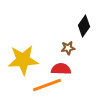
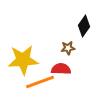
orange line: moved 7 px left, 3 px up
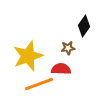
yellow star: moved 5 px right, 4 px up; rotated 16 degrees counterclockwise
orange line: moved 1 px left, 2 px down
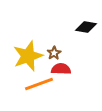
black diamond: moved 2 px right, 1 px down; rotated 65 degrees clockwise
brown star: moved 14 px left, 5 px down; rotated 24 degrees counterclockwise
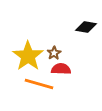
yellow star: rotated 16 degrees counterclockwise
orange line: rotated 36 degrees clockwise
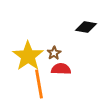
orange line: rotated 64 degrees clockwise
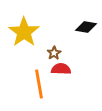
yellow star: moved 4 px left, 24 px up
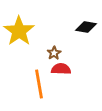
yellow star: moved 5 px left, 1 px up
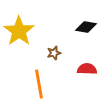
brown star: rotated 16 degrees clockwise
red semicircle: moved 26 px right
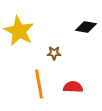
yellow star: rotated 8 degrees counterclockwise
brown star: rotated 16 degrees clockwise
red semicircle: moved 14 px left, 18 px down
